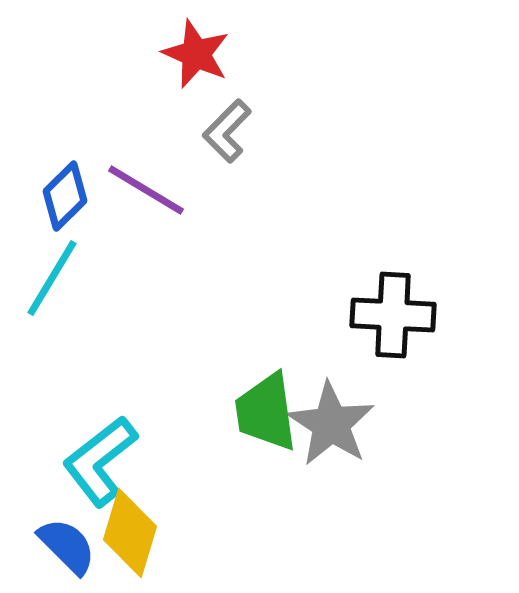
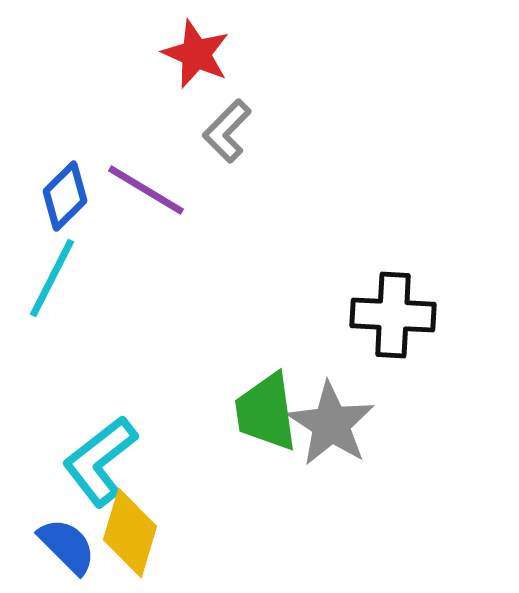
cyan line: rotated 4 degrees counterclockwise
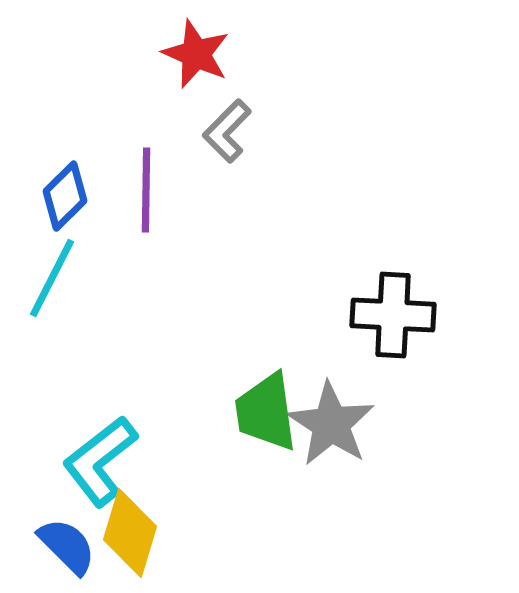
purple line: rotated 60 degrees clockwise
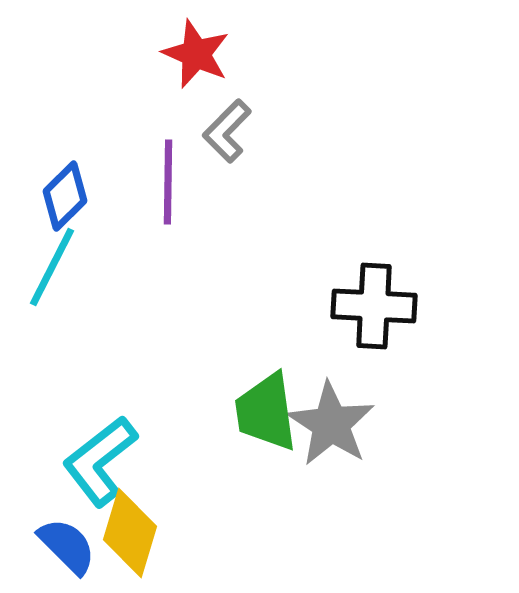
purple line: moved 22 px right, 8 px up
cyan line: moved 11 px up
black cross: moved 19 px left, 9 px up
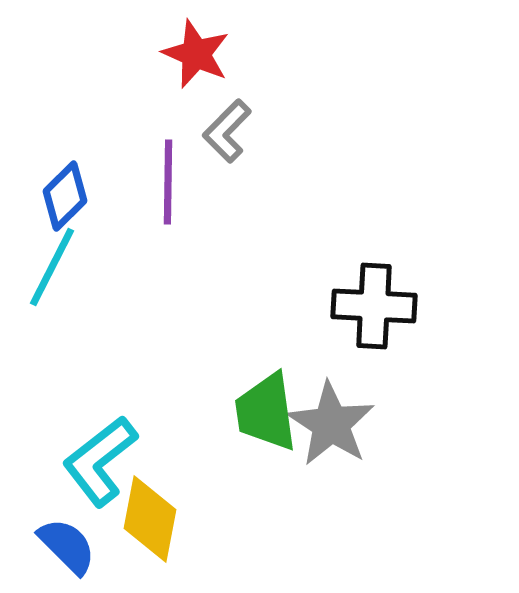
yellow diamond: moved 20 px right, 14 px up; rotated 6 degrees counterclockwise
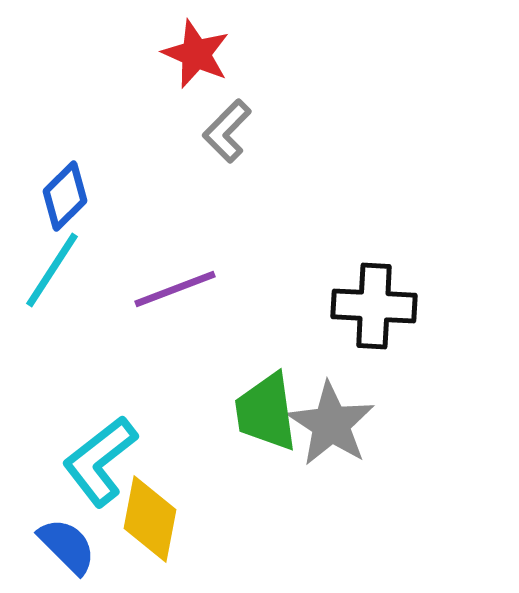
purple line: moved 7 px right, 107 px down; rotated 68 degrees clockwise
cyan line: moved 3 px down; rotated 6 degrees clockwise
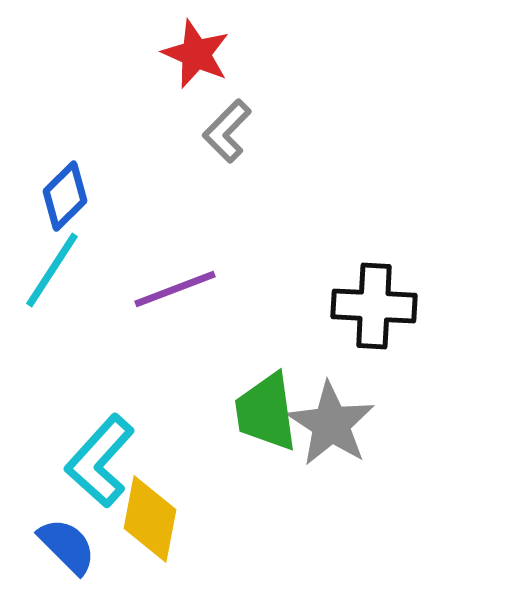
cyan L-shape: rotated 10 degrees counterclockwise
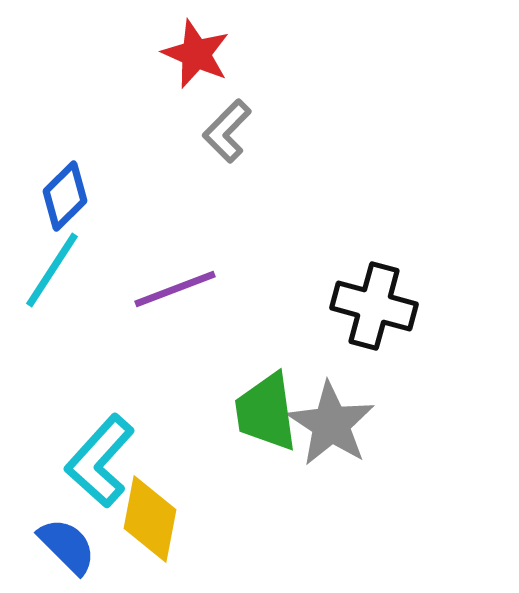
black cross: rotated 12 degrees clockwise
